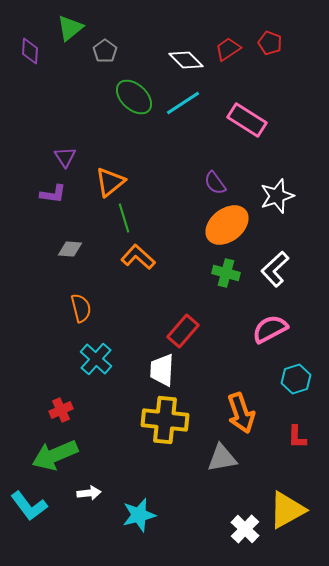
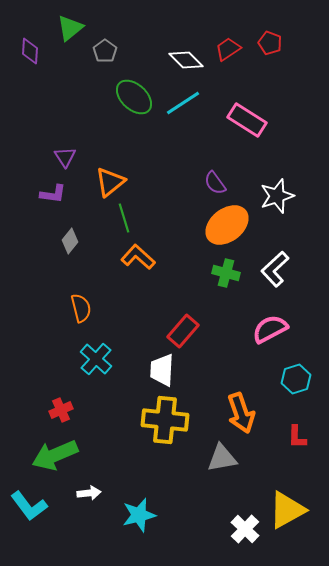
gray diamond: moved 8 px up; rotated 55 degrees counterclockwise
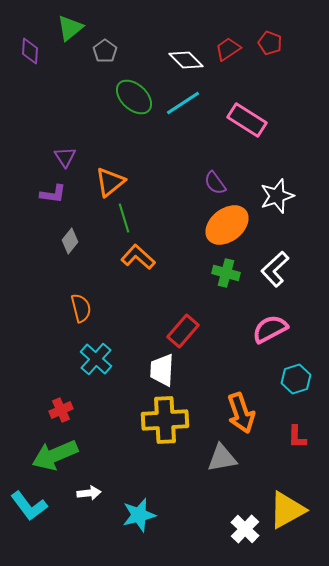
yellow cross: rotated 9 degrees counterclockwise
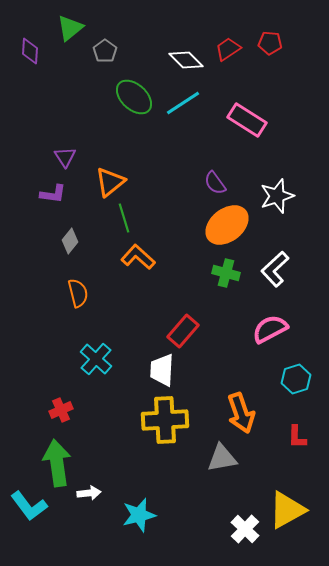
red pentagon: rotated 15 degrees counterclockwise
orange semicircle: moved 3 px left, 15 px up
green arrow: moved 2 px right, 8 px down; rotated 105 degrees clockwise
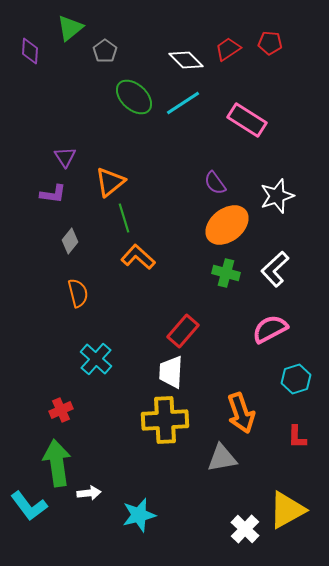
white trapezoid: moved 9 px right, 2 px down
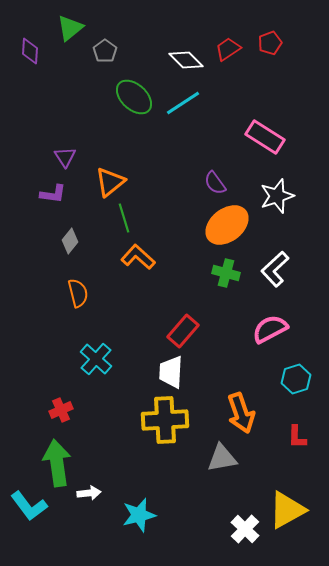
red pentagon: rotated 25 degrees counterclockwise
pink rectangle: moved 18 px right, 17 px down
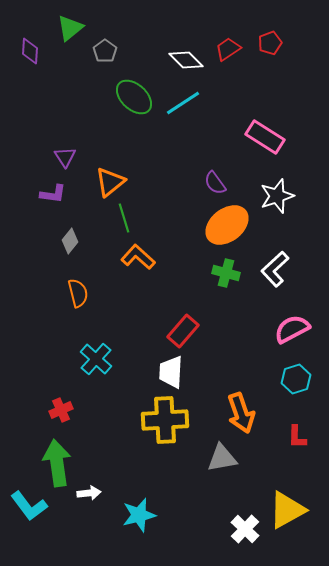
pink semicircle: moved 22 px right
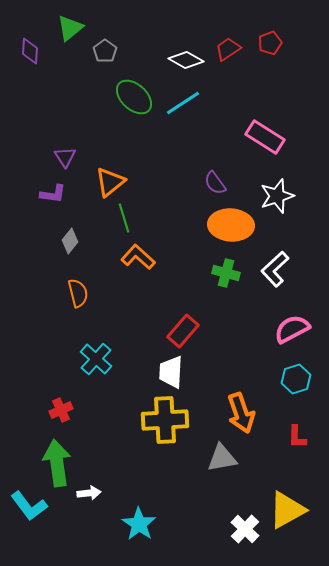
white diamond: rotated 16 degrees counterclockwise
orange ellipse: moved 4 px right; rotated 42 degrees clockwise
cyan star: moved 9 px down; rotated 24 degrees counterclockwise
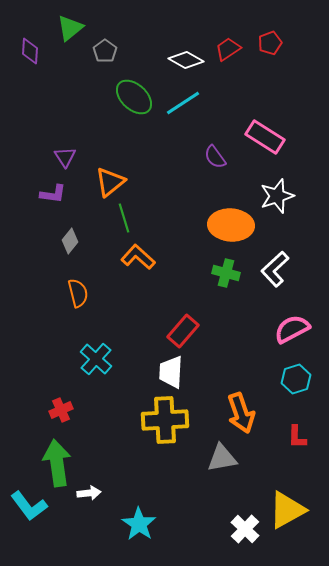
purple semicircle: moved 26 px up
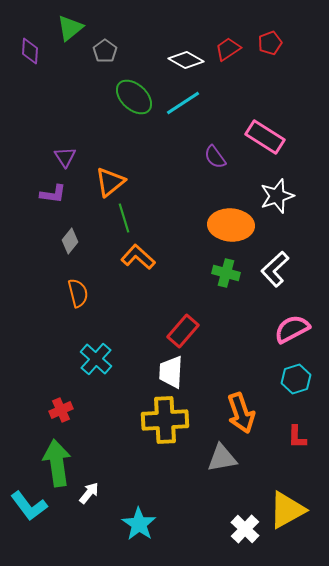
white arrow: rotated 45 degrees counterclockwise
